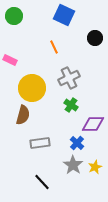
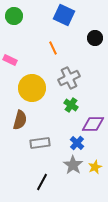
orange line: moved 1 px left, 1 px down
brown semicircle: moved 3 px left, 5 px down
black line: rotated 72 degrees clockwise
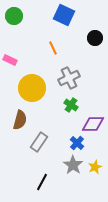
gray rectangle: moved 1 px left, 1 px up; rotated 48 degrees counterclockwise
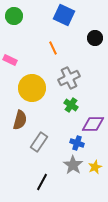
blue cross: rotated 24 degrees counterclockwise
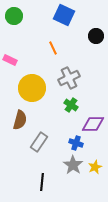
black circle: moved 1 px right, 2 px up
blue cross: moved 1 px left
black line: rotated 24 degrees counterclockwise
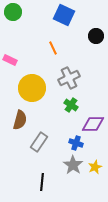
green circle: moved 1 px left, 4 px up
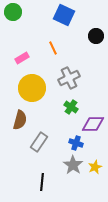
pink rectangle: moved 12 px right, 2 px up; rotated 56 degrees counterclockwise
green cross: moved 2 px down
